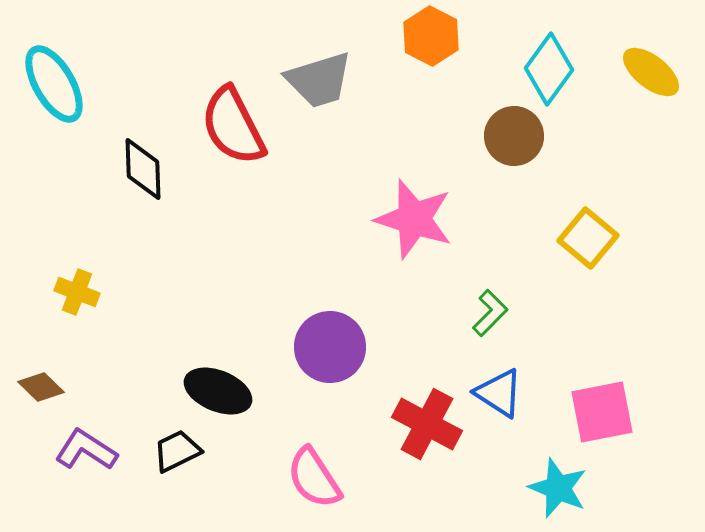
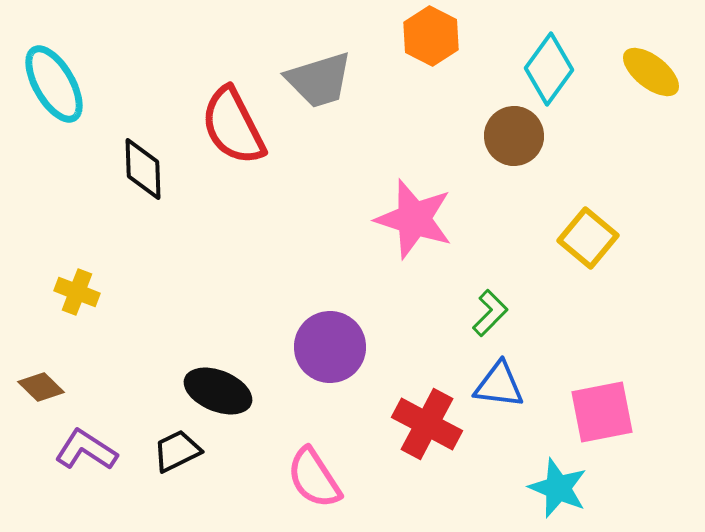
blue triangle: moved 8 px up; rotated 26 degrees counterclockwise
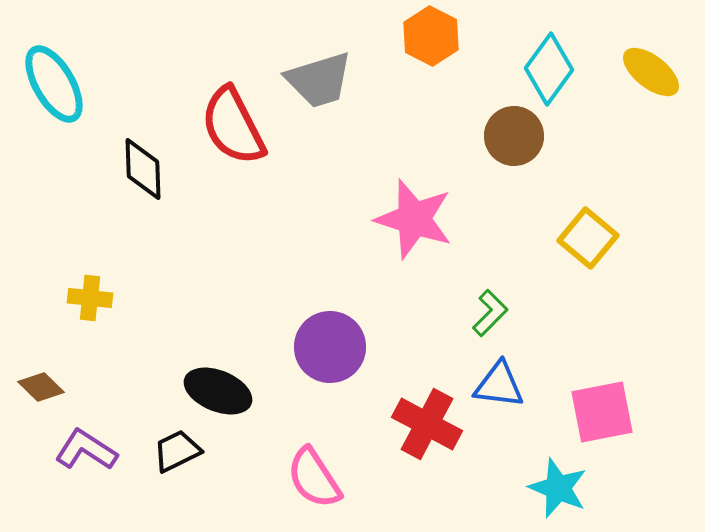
yellow cross: moved 13 px right, 6 px down; rotated 15 degrees counterclockwise
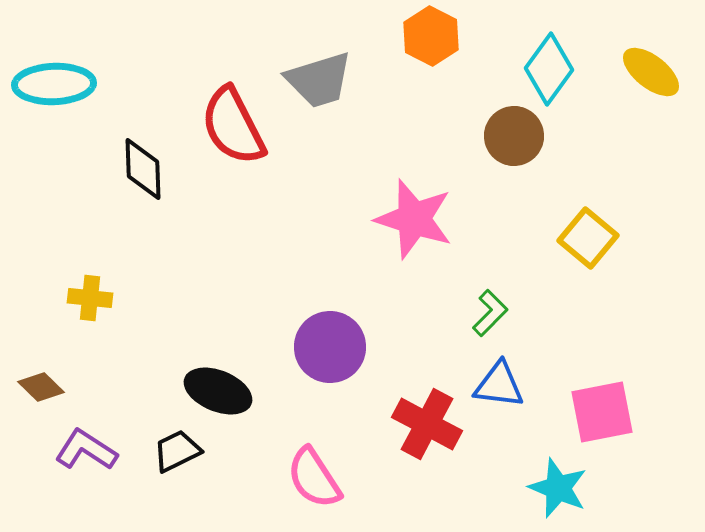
cyan ellipse: rotated 62 degrees counterclockwise
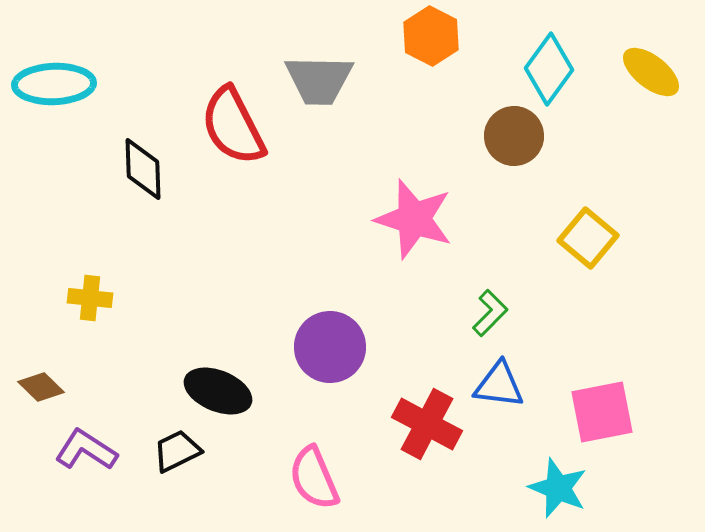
gray trapezoid: rotated 18 degrees clockwise
pink semicircle: rotated 10 degrees clockwise
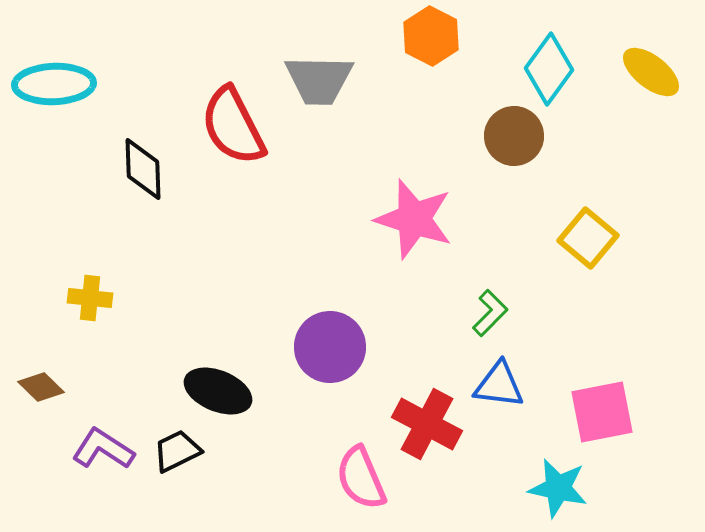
purple L-shape: moved 17 px right, 1 px up
pink semicircle: moved 47 px right
cyan star: rotated 10 degrees counterclockwise
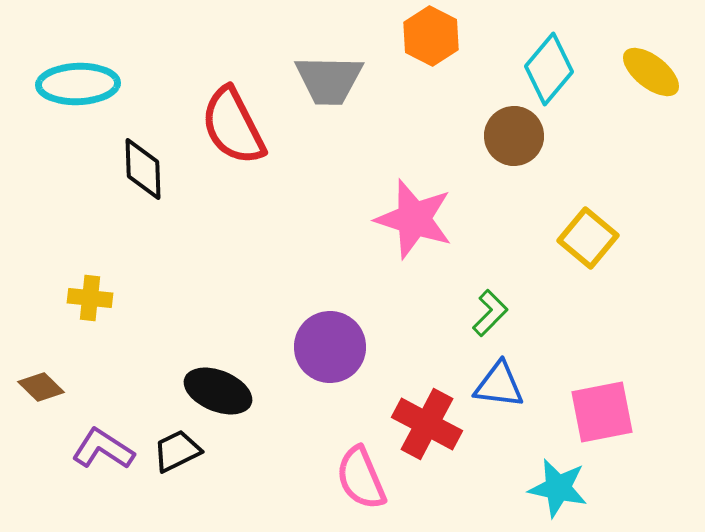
cyan diamond: rotated 4 degrees clockwise
gray trapezoid: moved 10 px right
cyan ellipse: moved 24 px right
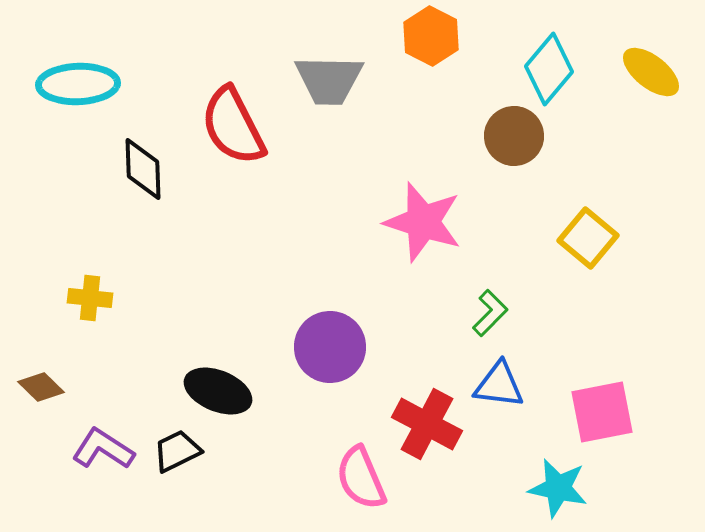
pink star: moved 9 px right, 3 px down
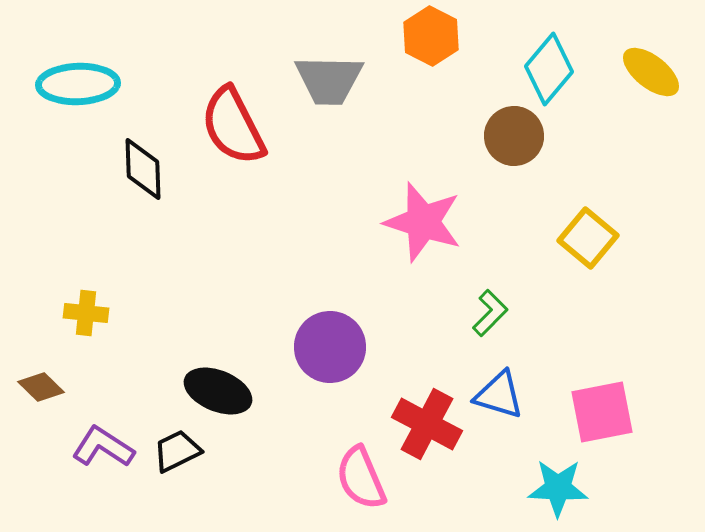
yellow cross: moved 4 px left, 15 px down
blue triangle: moved 10 px down; rotated 10 degrees clockwise
purple L-shape: moved 2 px up
cyan star: rotated 10 degrees counterclockwise
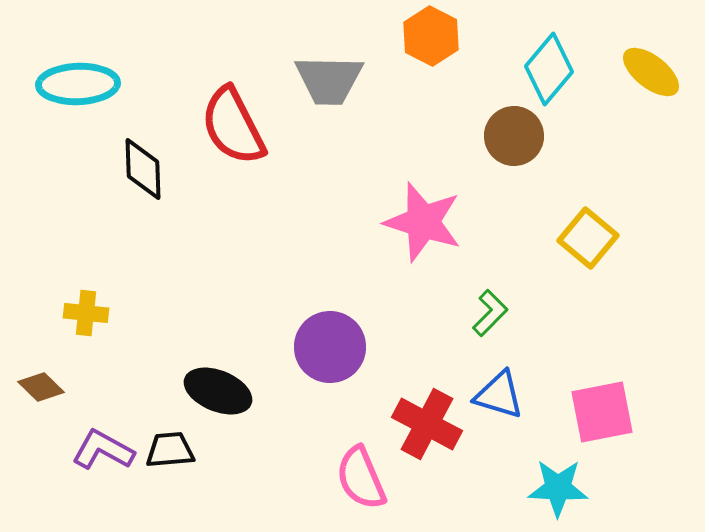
purple L-shape: moved 3 px down; rotated 4 degrees counterclockwise
black trapezoid: moved 7 px left, 1 px up; rotated 21 degrees clockwise
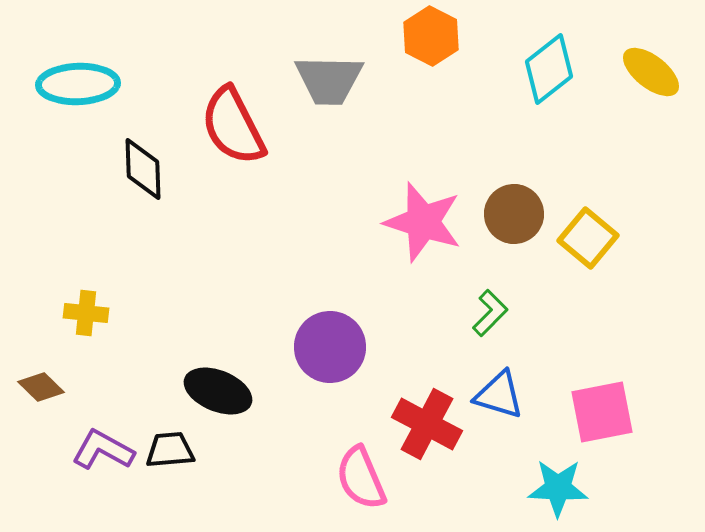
cyan diamond: rotated 12 degrees clockwise
brown circle: moved 78 px down
